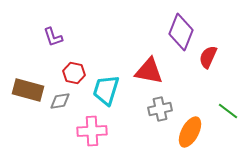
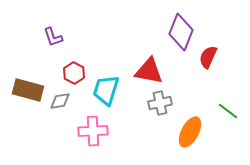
red hexagon: rotated 15 degrees clockwise
gray cross: moved 6 px up
pink cross: moved 1 px right
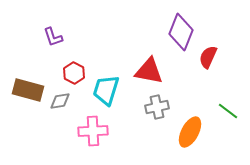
gray cross: moved 3 px left, 4 px down
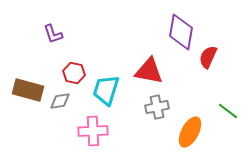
purple diamond: rotated 12 degrees counterclockwise
purple L-shape: moved 3 px up
red hexagon: rotated 15 degrees counterclockwise
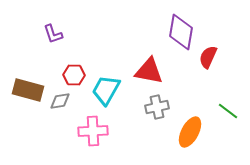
red hexagon: moved 2 px down; rotated 10 degrees counterclockwise
cyan trapezoid: rotated 12 degrees clockwise
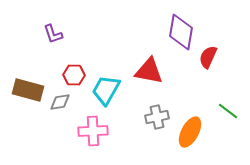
gray diamond: moved 1 px down
gray cross: moved 10 px down
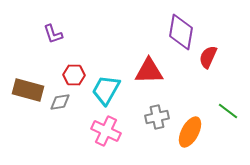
red triangle: rotated 12 degrees counterclockwise
pink cross: moved 13 px right; rotated 28 degrees clockwise
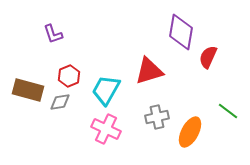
red triangle: rotated 16 degrees counterclockwise
red hexagon: moved 5 px left, 1 px down; rotated 25 degrees counterclockwise
pink cross: moved 2 px up
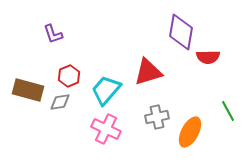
red semicircle: rotated 115 degrees counterclockwise
red triangle: moved 1 px left, 1 px down
cyan trapezoid: rotated 12 degrees clockwise
green line: rotated 25 degrees clockwise
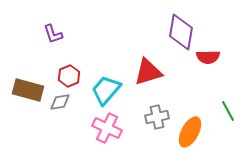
pink cross: moved 1 px right, 1 px up
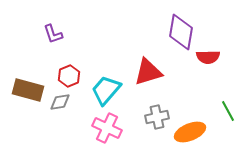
orange ellipse: rotated 40 degrees clockwise
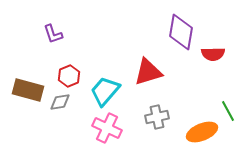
red semicircle: moved 5 px right, 3 px up
cyan trapezoid: moved 1 px left, 1 px down
orange ellipse: moved 12 px right
